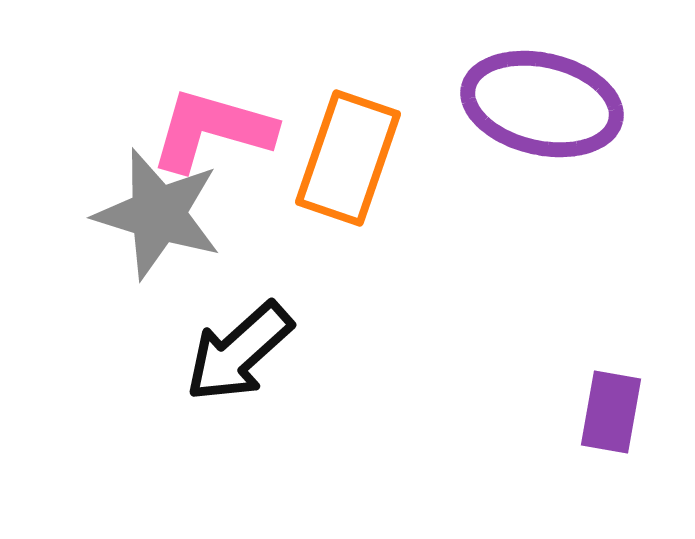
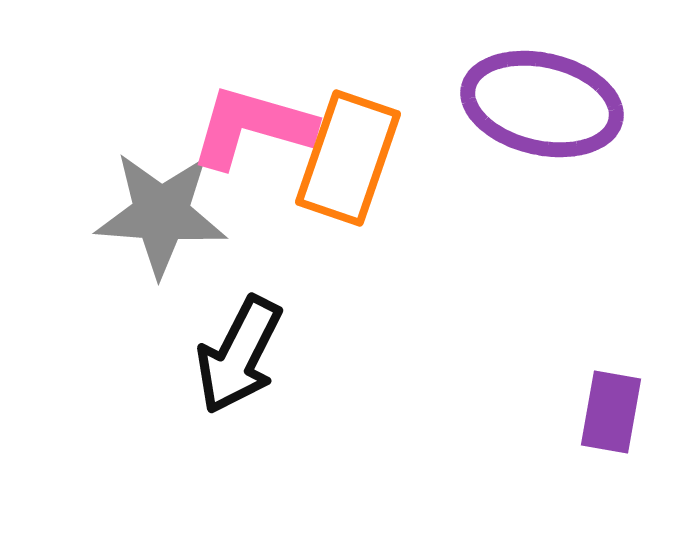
pink L-shape: moved 40 px right, 3 px up
gray star: moved 3 px right; rotated 13 degrees counterclockwise
black arrow: moved 3 px down; rotated 21 degrees counterclockwise
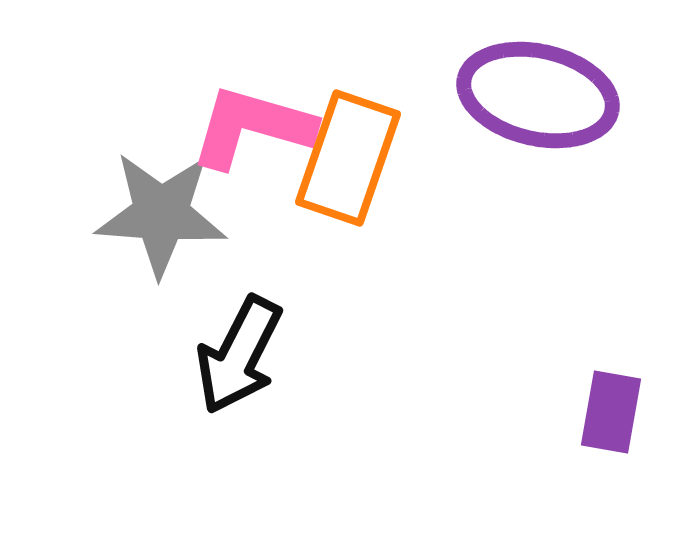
purple ellipse: moved 4 px left, 9 px up
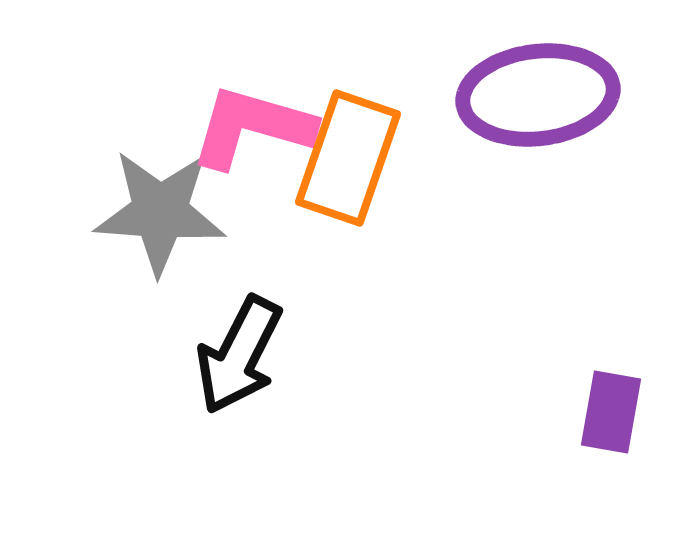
purple ellipse: rotated 20 degrees counterclockwise
gray star: moved 1 px left, 2 px up
